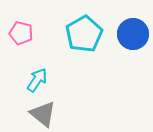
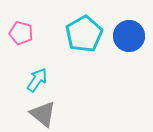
blue circle: moved 4 px left, 2 px down
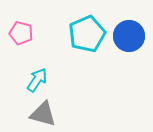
cyan pentagon: moved 3 px right; rotated 6 degrees clockwise
gray triangle: rotated 24 degrees counterclockwise
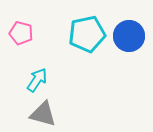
cyan pentagon: rotated 12 degrees clockwise
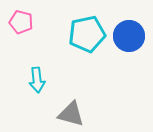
pink pentagon: moved 11 px up
cyan arrow: rotated 140 degrees clockwise
gray triangle: moved 28 px right
